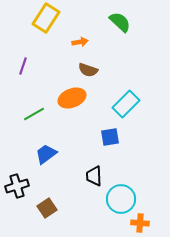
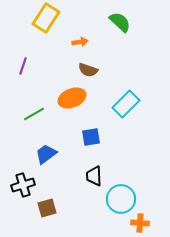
blue square: moved 19 px left
black cross: moved 6 px right, 1 px up
brown square: rotated 18 degrees clockwise
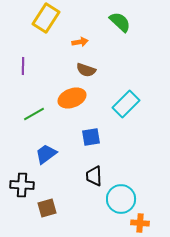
purple line: rotated 18 degrees counterclockwise
brown semicircle: moved 2 px left
black cross: moved 1 px left; rotated 20 degrees clockwise
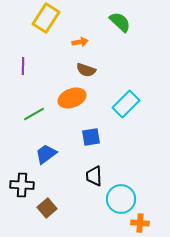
brown square: rotated 24 degrees counterclockwise
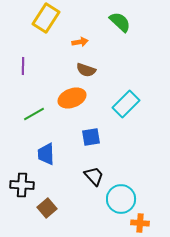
blue trapezoid: rotated 55 degrees counterclockwise
black trapezoid: rotated 140 degrees clockwise
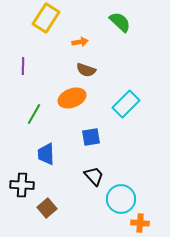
green line: rotated 30 degrees counterclockwise
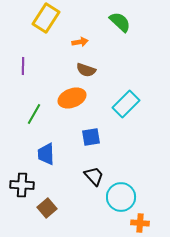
cyan circle: moved 2 px up
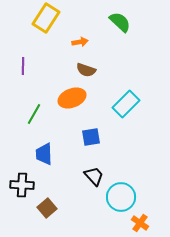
blue trapezoid: moved 2 px left
orange cross: rotated 30 degrees clockwise
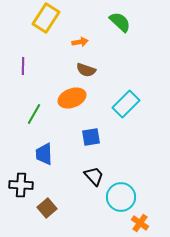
black cross: moved 1 px left
